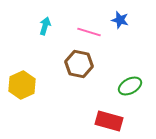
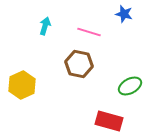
blue star: moved 4 px right, 6 px up
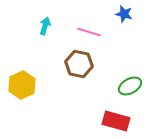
red rectangle: moved 7 px right
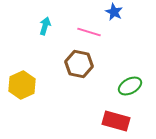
blue star: moved 10 px left, 2 px up; rotated 12 degrees clockwise
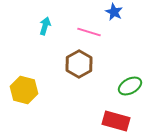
brown hexagon: rotated 20 degrees clockwise
yellow hexagon: moved 2 px right, 5 px down; rotated 20 degrees counterclockwise
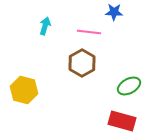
blue star: rotated 24 degrees counterclockwise
pink line: rotated 10 degrees counterclockwise
brown hexagon: moved 3 px right, 1 px up
green ellipse: moved 1 px left
red rectangle: moved 6 px right
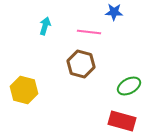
brown hexagon: moved 1 px left, 1 px down; rotated 16 degrees counterclockwise
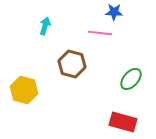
pink line: moved 11 px right, 1 px down
brown hexagon: moved 9 px left
green ellipse: moved 2 px right, 7 px up; rotated 20 degrees counterclockwise
red rectangle: moved 1 px right, 1 px down
